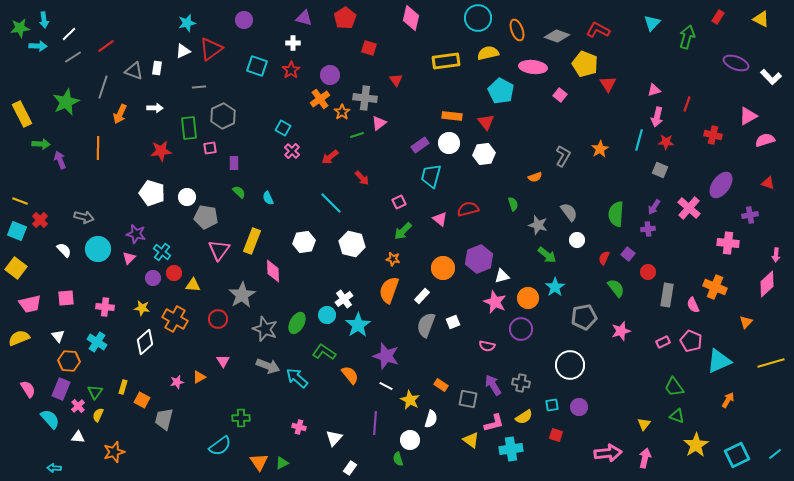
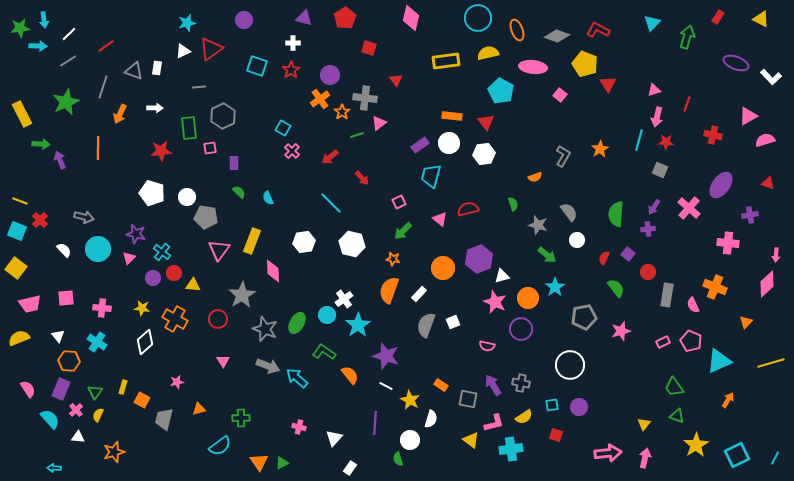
gray line at (73, 57): moved 5 px left, 4 px down
white rectangle at (422, 296): moved 3 px left, 2 px up
pink cross at (105, 307): moved 3 px left, 1 px down
orange triangle at (199, 377): moved 32 px down; rotated 16 degrees clockwise
pink cross at (78, 406): moved 2 px left, 4 px down
cyan line at (775, 454): moved 4 px down; rotated 24 degrees counterclockwise
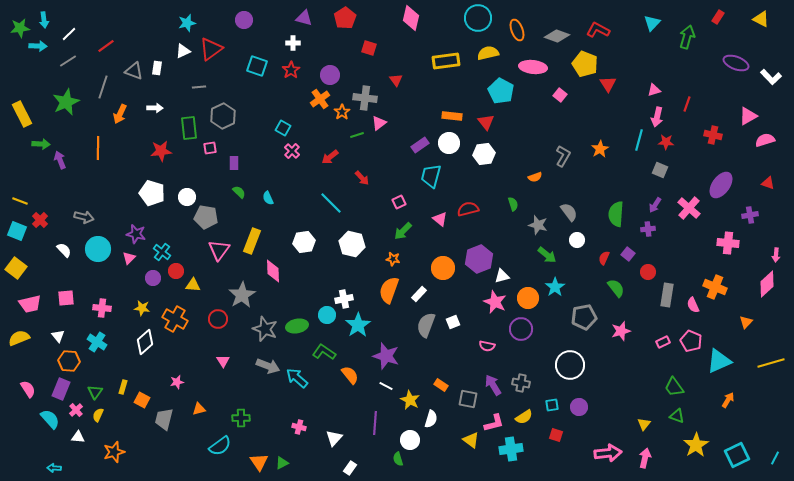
purple arrow at (654, 207): moved 1 px right, 2 px up
red circle at (174, 273): moved 2 px right, 2 px up
white cross at (344, 299): rotated 24 degrees clockwise
green ellipse at (297, 323): moved 3 px down; rotated 50 degrees clockwise
